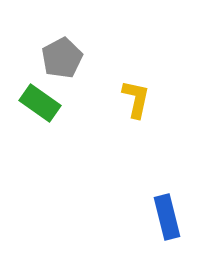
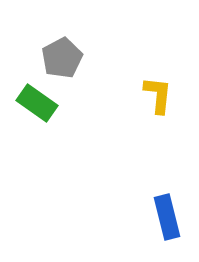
yellow L-shape: moved 22 px right, 4 px up; rotated 6 degrees counterclockwise
green rectangle: moved 3 px left
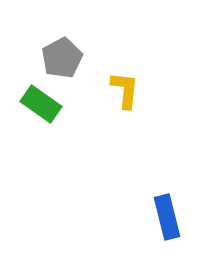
yellow L-shape: moved 33 px left, 5 px up
green rectangle: moved 4 px right, 1 px down
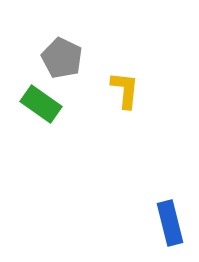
gray pentagon: rotated 18 degrees counterclockwise
blue rectangle: moved 3 px right, 6 px down
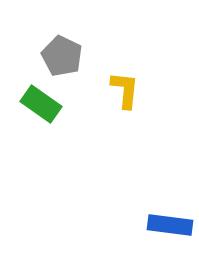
gray pentagon: moved 2 px up
blue rectangle: moved 2 px down; rotated 69 degrees counterclockwise
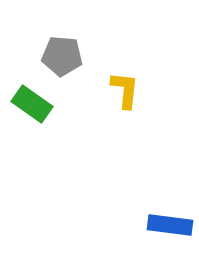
gray pentagon: rotated 21 degrees counterclockwise
green rectangle: moved 9 px left
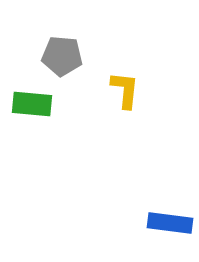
green rectangle: rotated 30 degrees counterclockwise
blue rectangle: moved 2 px up
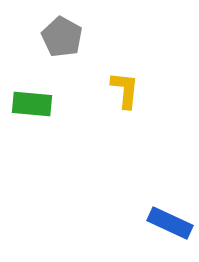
gray pentagon: moved 19 px up; rotated 24 degrees clockwise
blue rectangle: rotated 18 degrees clockwise
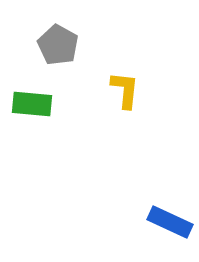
gray pentagon: moved 4 px left, 8 px down
blue rectangle: moved 1 px up
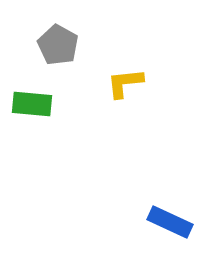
yellow L-shape: moved 7 px up; rotated 102 degrees counterclockwise
